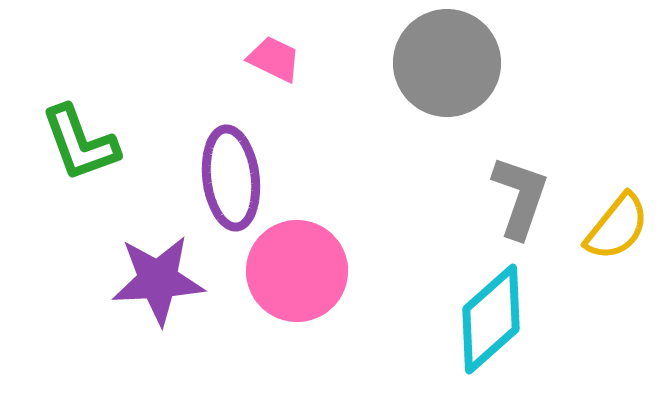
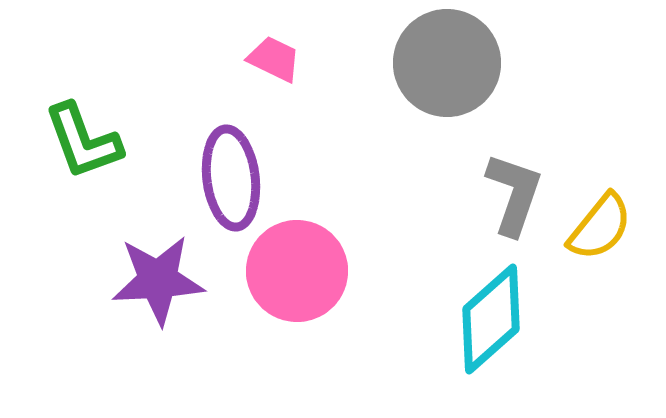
green L-shape: moved 3 px right, 2 px up
gray L-shape: moved 6 px left, 3 px up
yellow semicircle: moved 17 px left
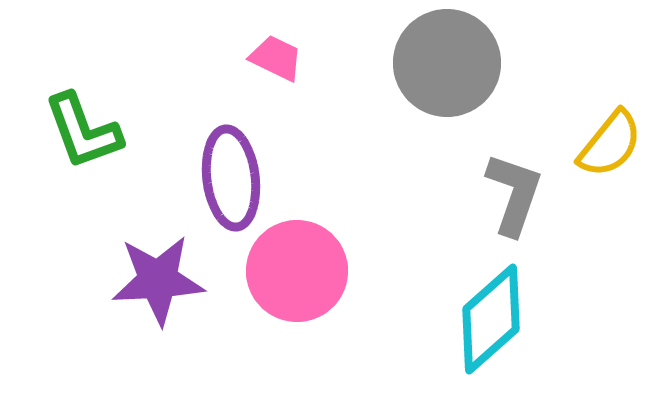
pink trapezoid: moved 2 px right, 1 px up
green L-shape: moved 10 px up
yellow semicircle: moved 10 px right, 83 px up
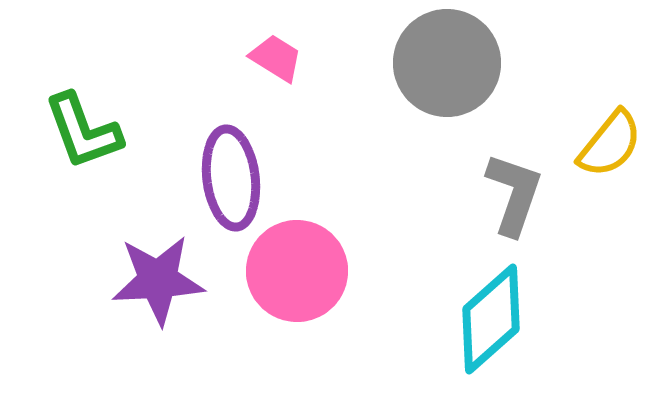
pink trapezoid: rotated 6 degrees clockwise
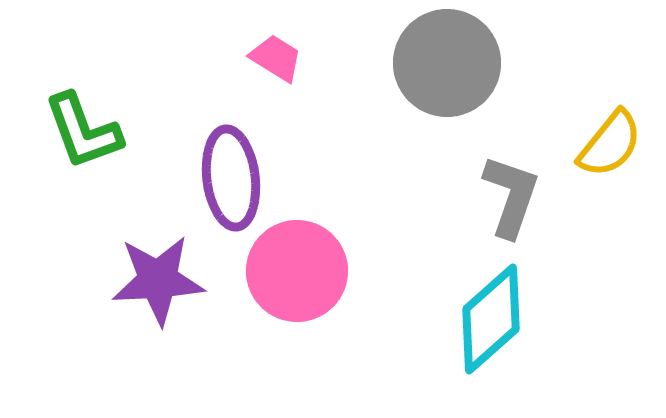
gray L-shape: moved 3 px left, 2 px down
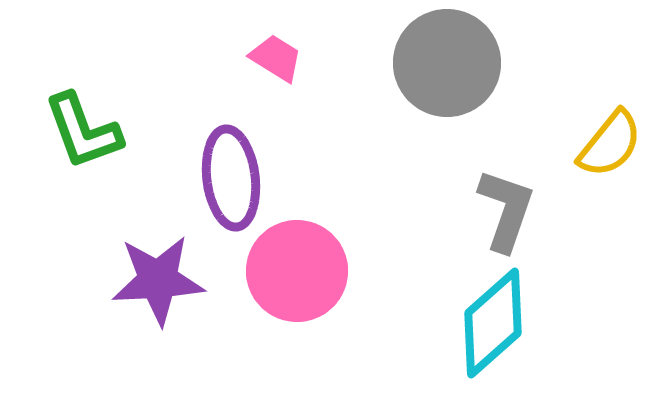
gray L-shape: moved 5 px left, 14 px down
cyan diamond: moved 2 px right, 4 px down
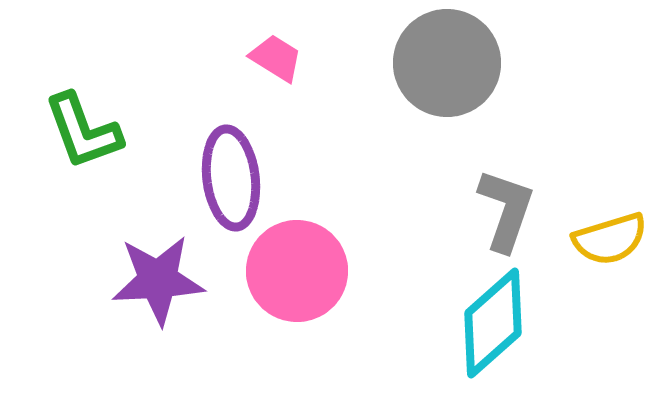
yellow semicircle: moved 95 px down; rotated 34 degrees clockwise
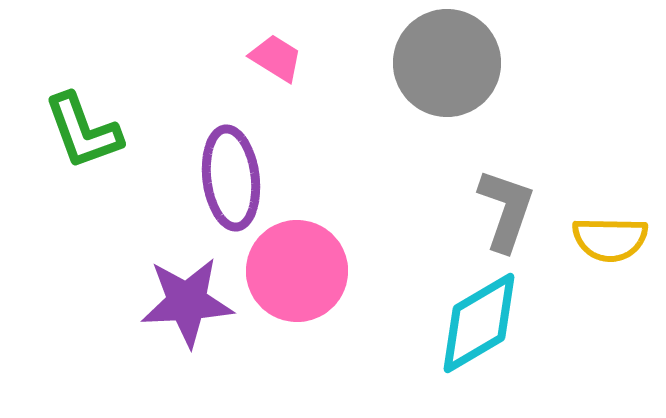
yellow semicircle: rotated 18 degrees clockwise
purple star: moved 29 px right, 22 px down
cyan diamond: moved 14 px left; rotated 11 degrees clockwise
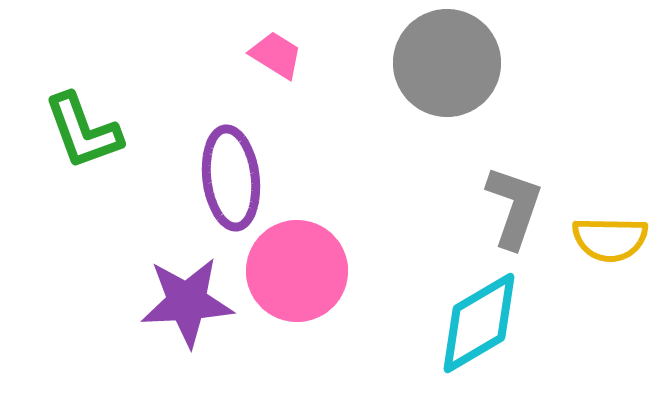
pink trapezoid: moved 3 px up
gray L-shape: moved 8 px right, 3 px up
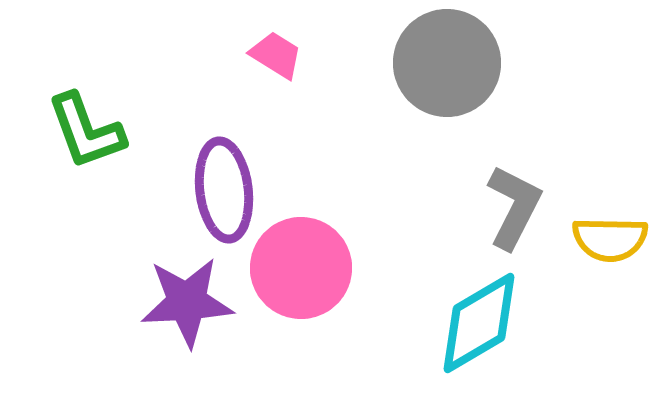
green L-shape: moved 3 px right
purple ellipse: moved 7 px left, 12 px down
gray L-shape: rotated 8 degrees clockwise
pink circle: moved 4 px right, 3 px up
